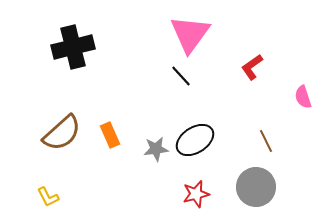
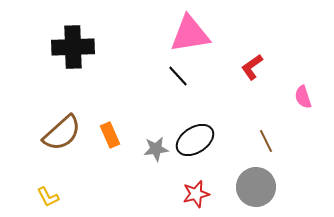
pink triangle: rotated 45 degrees clockwise
black cross: rotated 12 degrees clockwise
black line: moved 3 px left
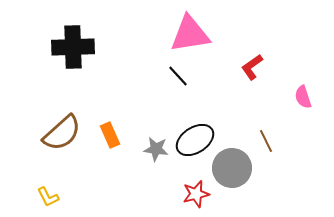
gray star: rotated 15 degrees clockwise
gray circle: moved 24 px left, 19 px up
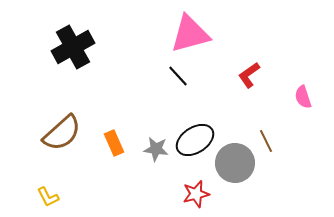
pink triangle: rotated 6 degrees counterclockwise
black cross: rotated 27 degrees counterclockwise
red L-shape: moved 3 px left, 8 px down
orange rectangle: moved 4 px right, 8 px down
gray circle: moved 3 px right, 5 px up
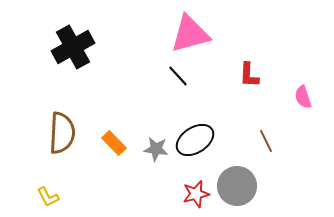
red L-shape: rotated 52 degrees counterclockwise
brown semicircle: rotated 45 degrees counterclockwise
orange rectangle: rotated 20 degrees counterclockwise
gray circle: moved 2 px right, 23 px down
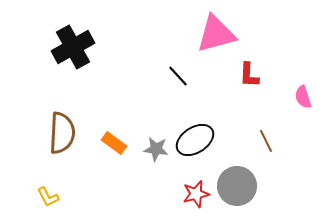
pink triangle: moved 26 px right
orange rectangle: rotated 10 degrees counterclockwise
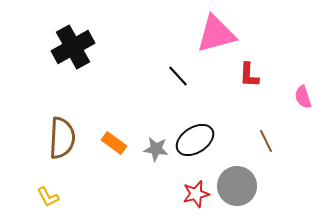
brown semicircle: moved 5 px down
